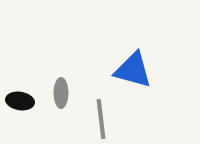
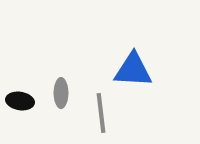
blue triangle: rotated 12 degrees counterclockwise
gray line: moved 6 px up
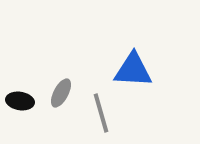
gray ellipse: rotated 28 degrees clockwise
gray line: rotated 9 degrees counterclockwise
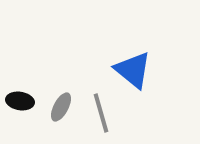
blue triangle: rotated 36 degrees clockwise
gray ellipse: moved 14 px down
